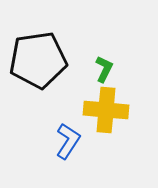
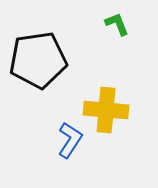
green L-shape: moved 13 px right, 45 px up; rotated 48 degrees counterclockwise
blue L-shape: moved 2 px right, 1 px up
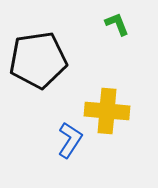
yellow cross: moved 1 px right, 1 px down
